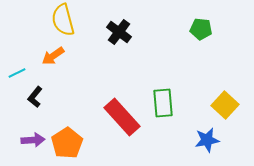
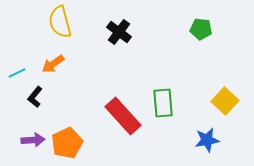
yellow semicircle: moved 3 px left, 2 px down
orange arrow: moved 8 px down
yellow square: moved 4 px up
red rectangle: moved 1 px right, 1 px up
orange pentagon: rotated 8 degrees clockwise
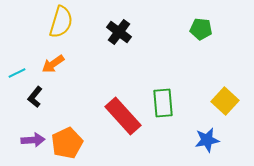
yellow semicircle: moved 1 px right; rotated 148 degrees counterclockwise
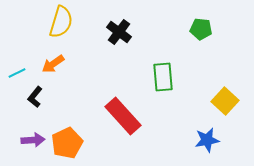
green rectangle: moved 26 px up
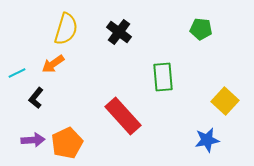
yellow semicircle: moved 5 px right, 7 px down
black L-shape: moved 1 px right, 1 px down
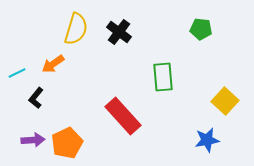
yellow semicircle: moved 10 px right
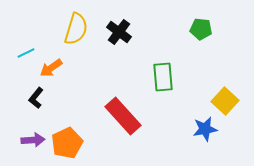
orange arrow: moved 2 px left, 4 px down
cyan line: moved 9 px right, 20 px up
blue star: moved 2 px left, 11 px up
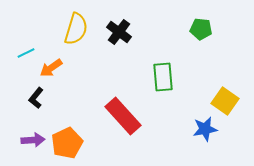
yellow square: rotated 8 degrees counterclockwise
